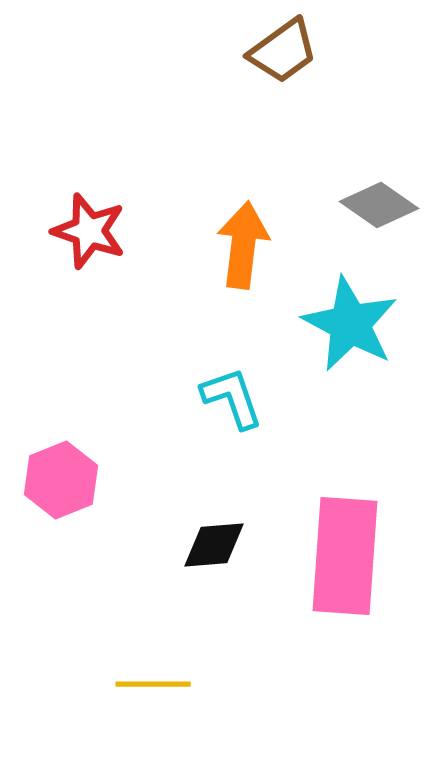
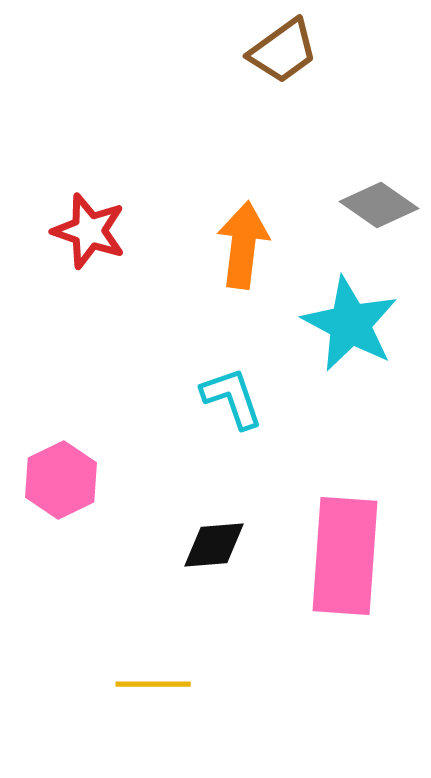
pink hexagon: rotated 4 degrees counterclockwise
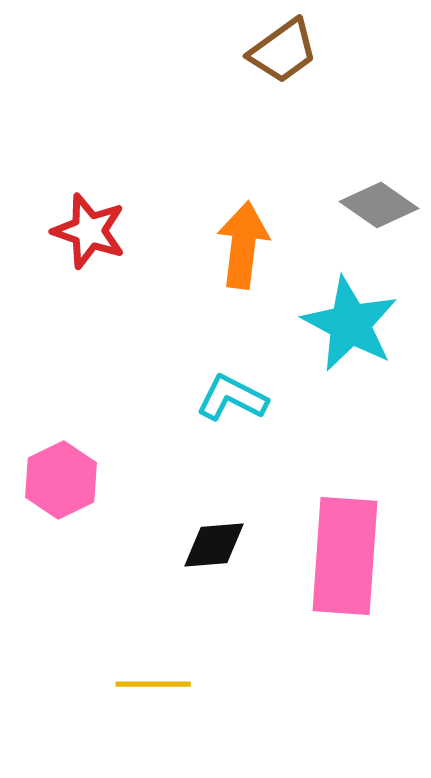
cyan L-shape: rotated 44 degrees counterclockwise
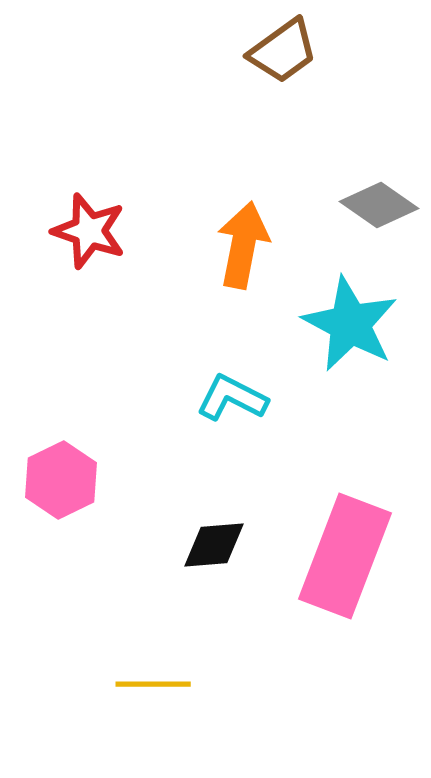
orange arrow: rotated 4 degrees clockwise
pink rectangle: rotated 17 degrees clockwise
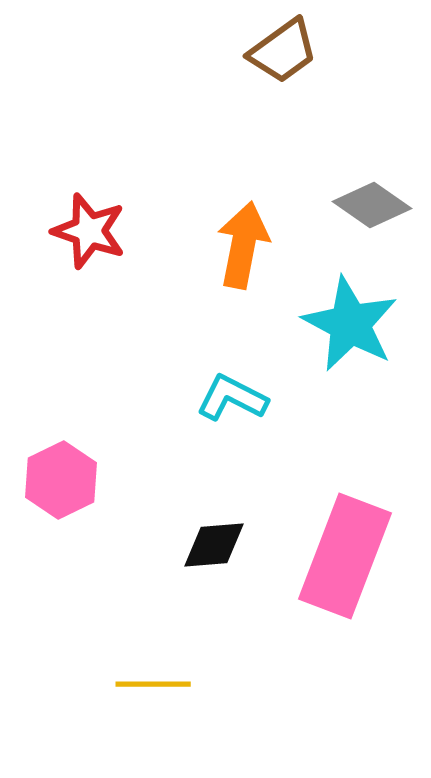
gray diamond: moved 7 px left
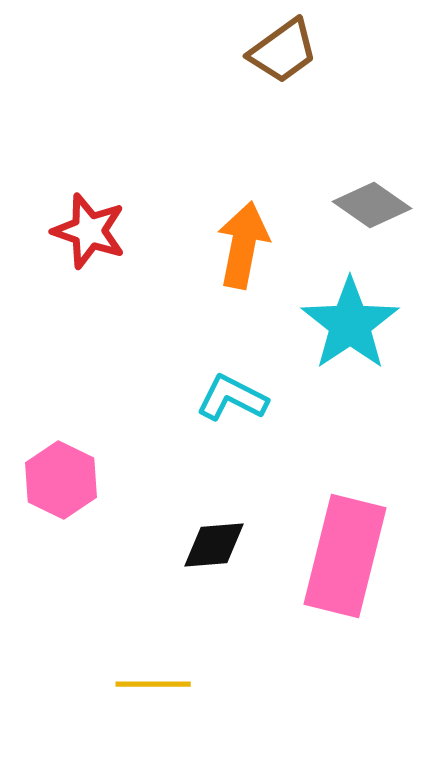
cyan star: rotated 10 degrees clockwise
pink hexagon: rotated 8 degrees counterclockwise
pink rectangle: rotated 7 degrees counterclockwise
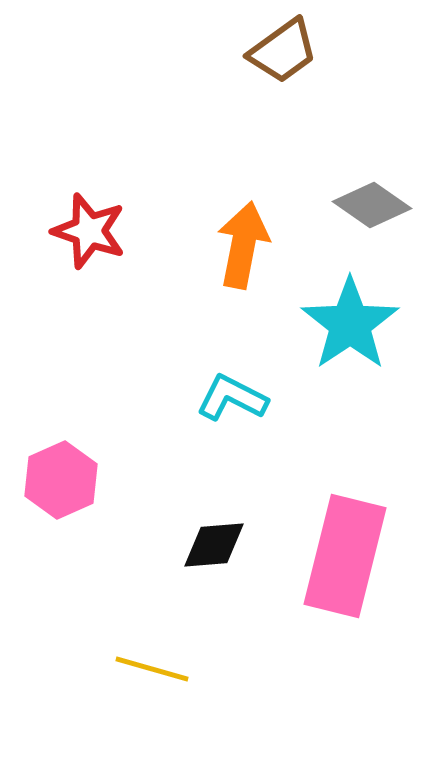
pink hexagon: rotated 10 degrees clockwise
yellow line: moved 1 px left, 15 px up; rotated 16 degrees clockwise
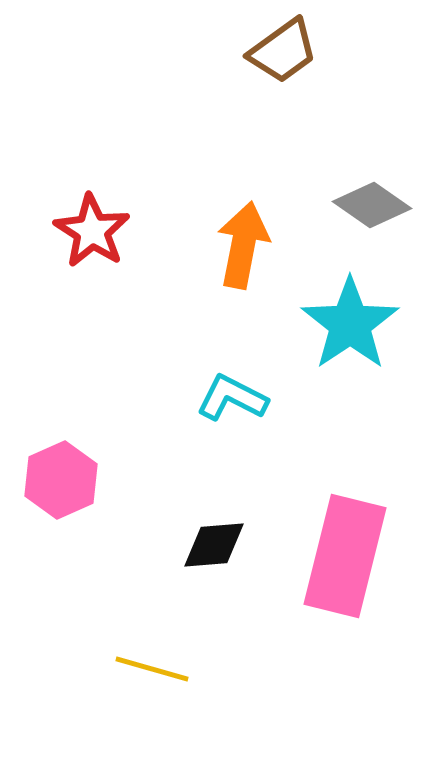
red star: moved 3 px right; rotated 14 degrees clockwise
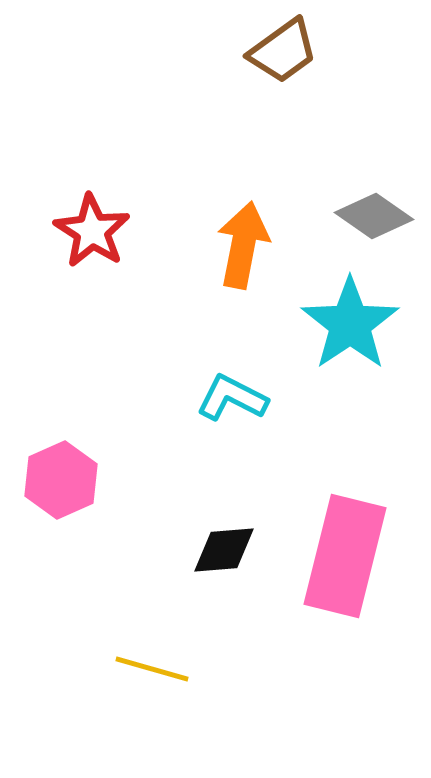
gray diamond: moved 2 px right, 11 px down
black diamond: moved 10 px right, 5 px down
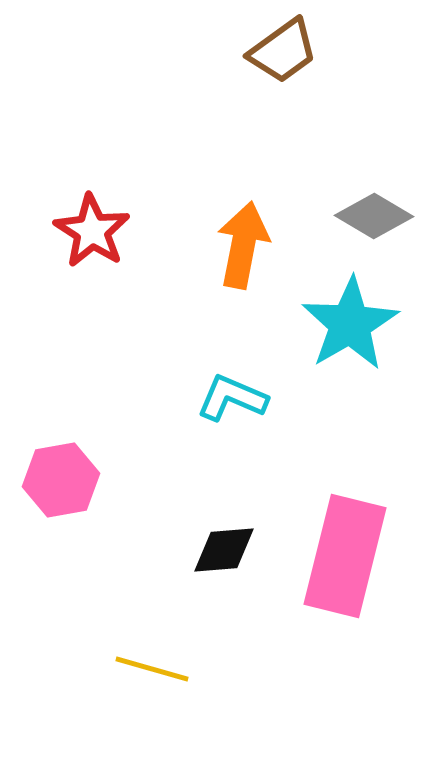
gray diamond: rotated 4 degrees counterclockwise
cyan star: rotated 4 degrees clockwise
cyan L-shape: rotated 4 degrees counterclockwise
pink hexagon: rotated 14 degrees clockwise
